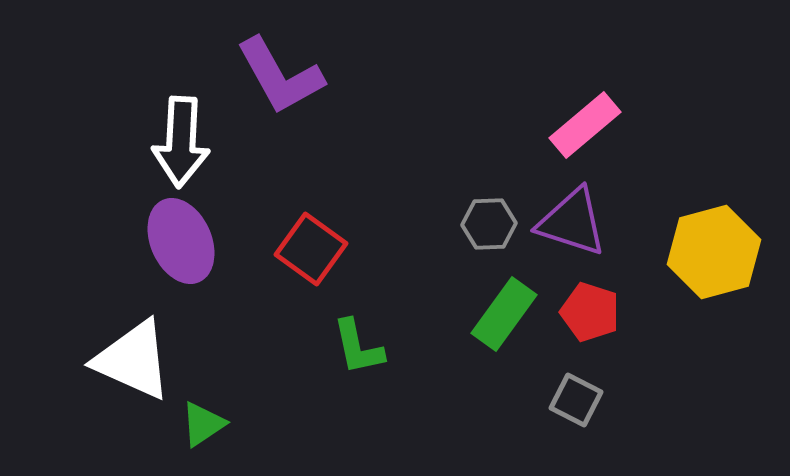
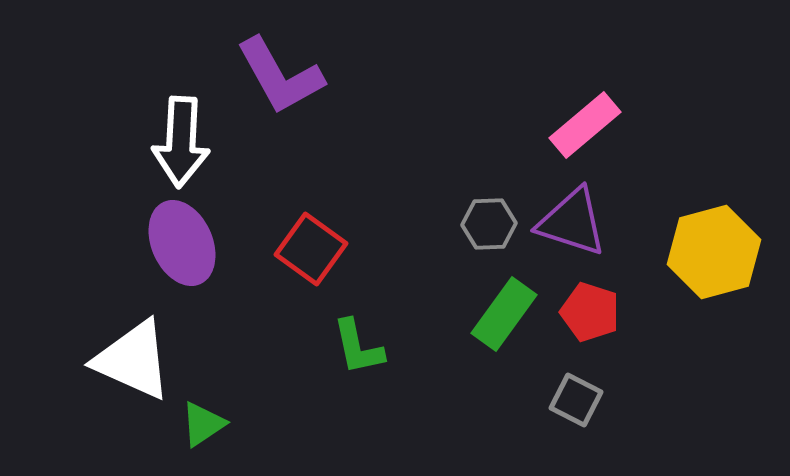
purple ellipse: moved 1 px right, 2 px down
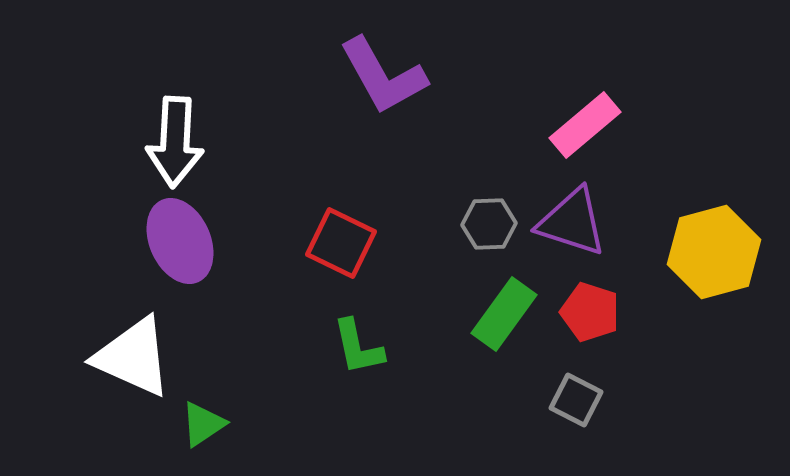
purple L-shape: moved 103 px right
white arrow: moved 6 px left
purple ellipse: moved 2 px left, 2 px up
red square: moved 30 px right, 6 px up; rotated 10 degrees counterclockwise
white triangle: moved 3 px up
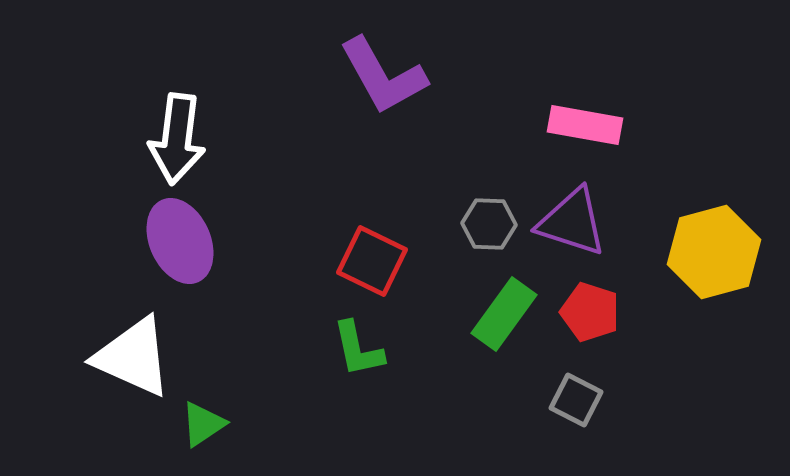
pink rectangle: rotated 50 degrees clockwise
white arrow: moved 2 px right, 3 px up; rotated 4 degrees clockwise
gray hexagon: rotated 4 degrees clockwise
red square: moved 31 px right, 18 px down
green L-shape: moved 2 px down
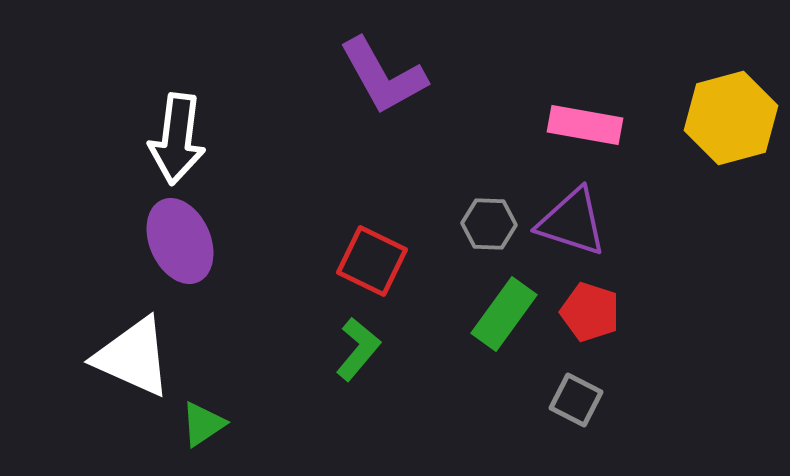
yellow hexagon: moved 17 px right, 134 px up
green L-shape: rotated 128 degrees counterclockwise
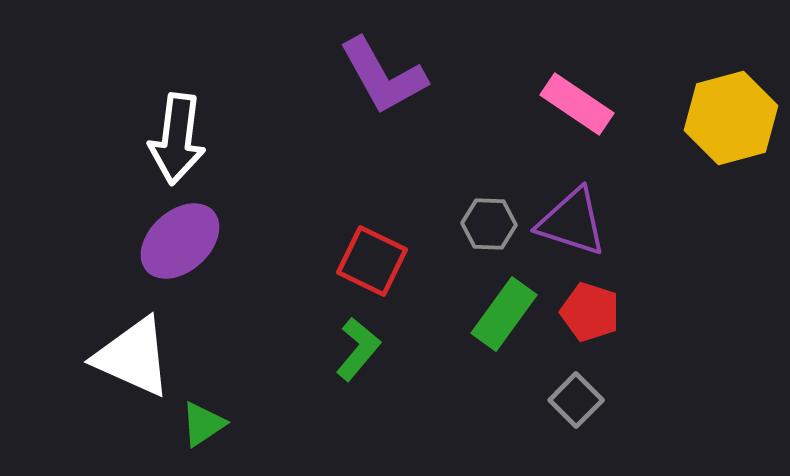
pink rectangle: moved 8 px left, 21 px up; rotated 24 degrees clockwise
purple ellipse: rotated 72 degrees clockwise
gray square: rotated 18 degrees clockwise
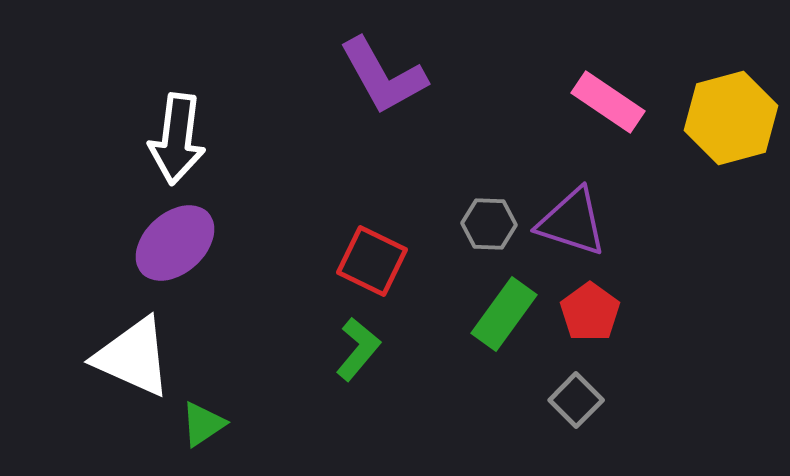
pink rectangle: moved 31 px right, 2 px up
purple ellipse: moved 5 px left, 2 px down
red pentagon: rotated 18 degrees clockwise
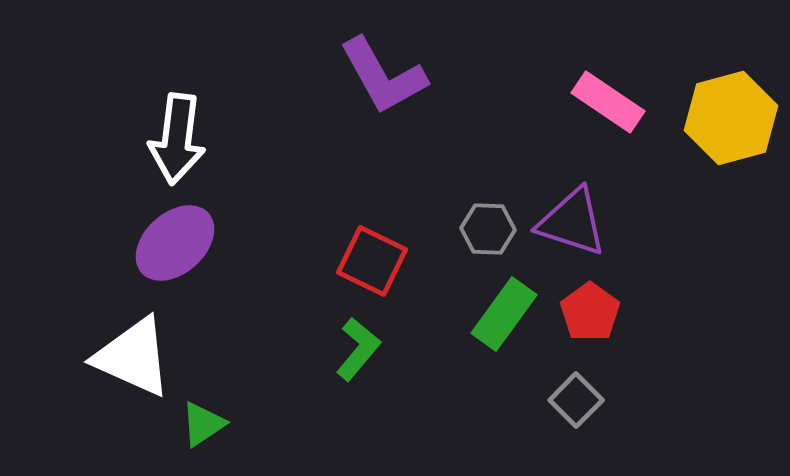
gray hexagon: moved 1 px left, 5 px down
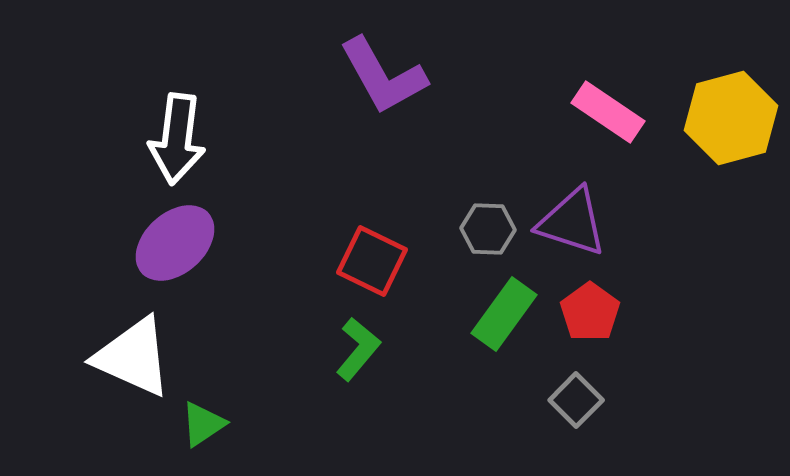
pink rectangle: moved 10 px down
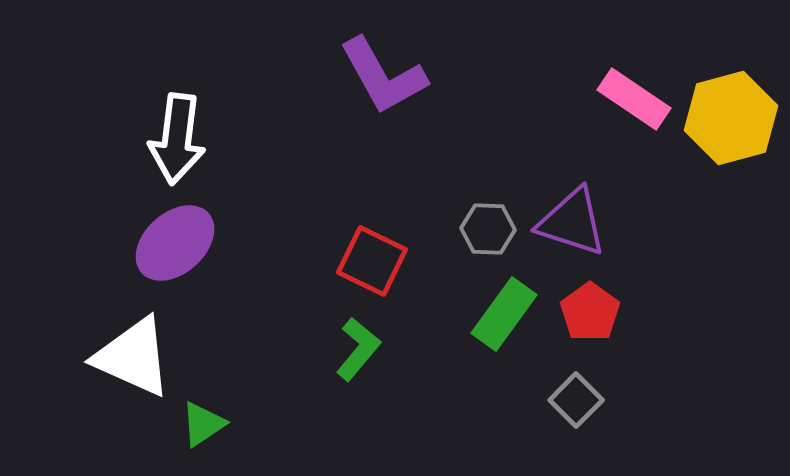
pink rectangle: moved 26 px right, 13 px up
